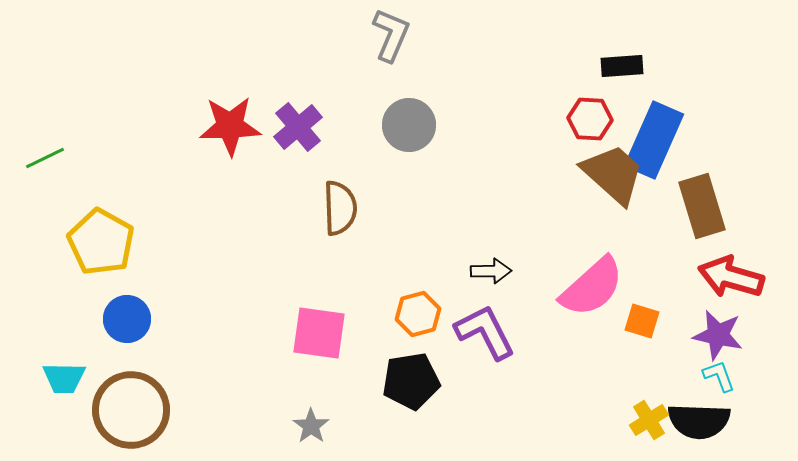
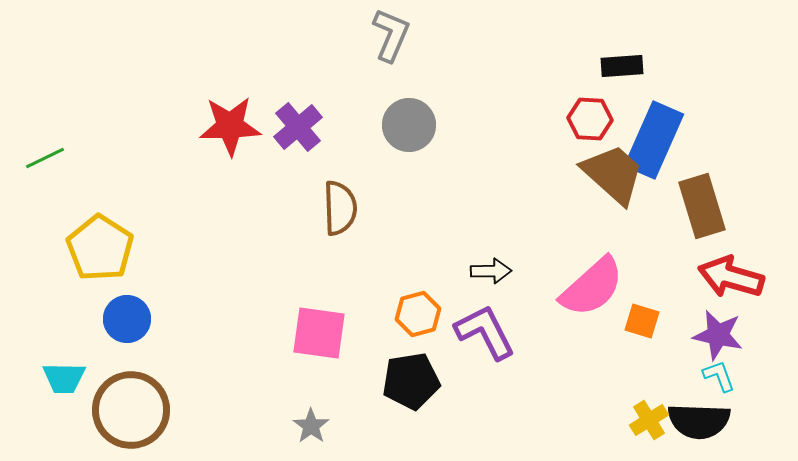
yellow pentagon: moved 1 px left, 6 px down; rotated 4 degrees clockwise
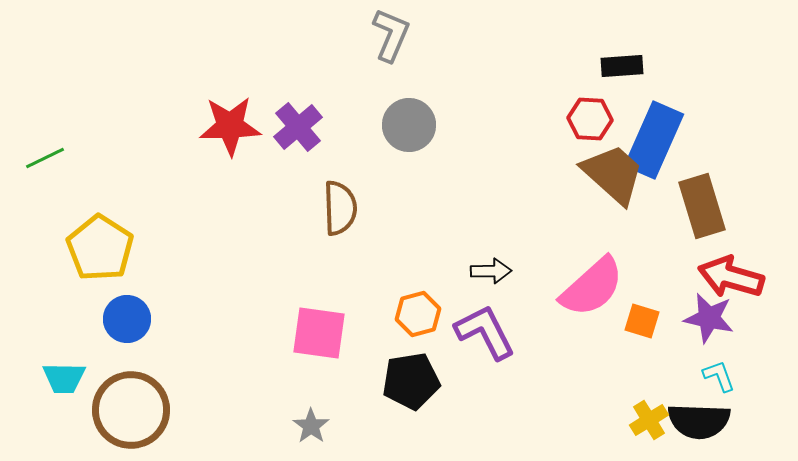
purple star: moved 9 px left, 17 px up
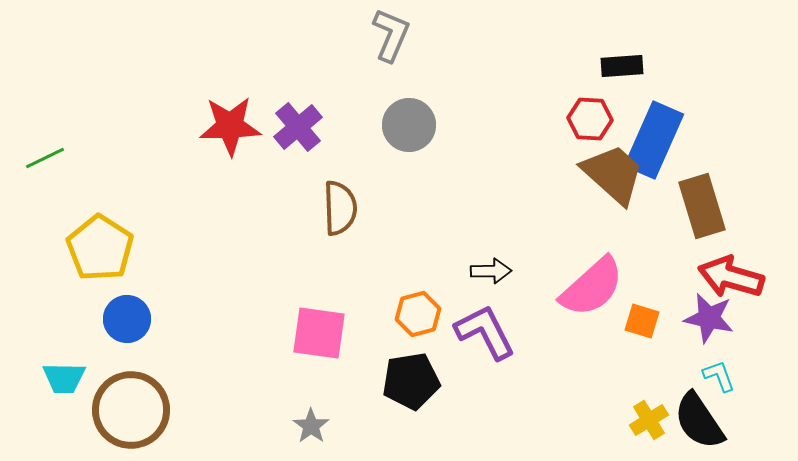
black semicircle: rotated 54 degrees clockwise
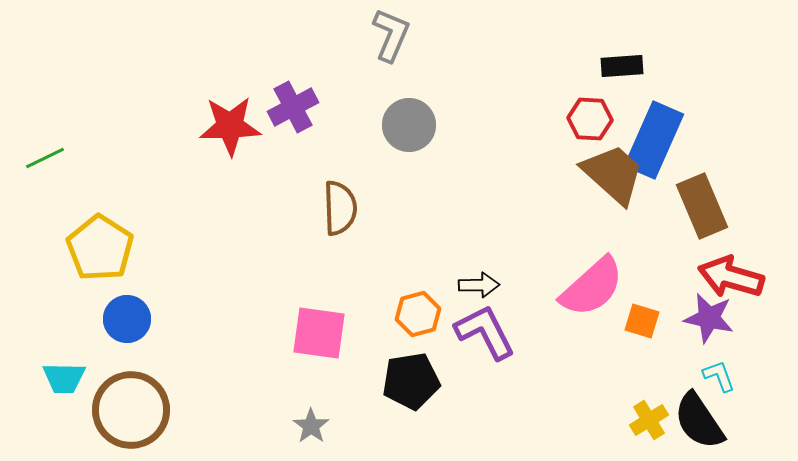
purple cross: moved 5 px left, 20 px up; rotated 12 degrees clockwise
brown rectangle: rotated 6 degrees counterclockwise
black arrow: moved 12 px left, 14 px down
